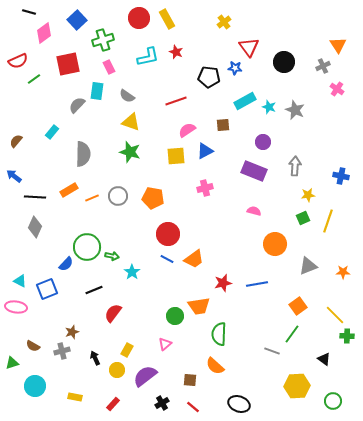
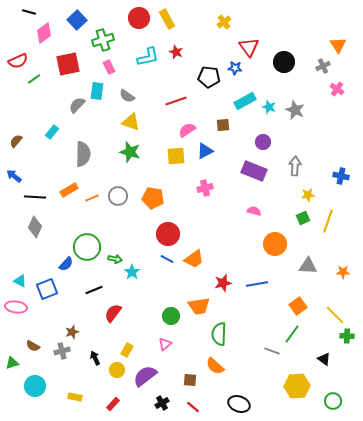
green arrow at (112, 256): moved 3 px right, 3 px down
gray triangle at (308, 266): rotated 24 degrees clockwise
green circle at (175, 316): moved 4 px left
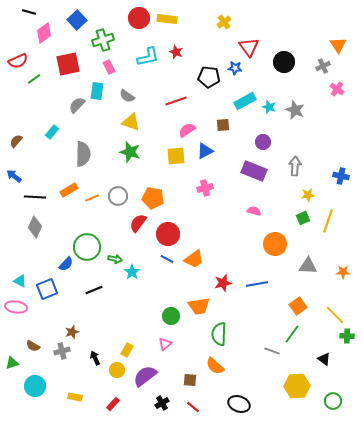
yellow rectangle at (167, 19): rotated 54 degrees counterclockwise
red semicircle at (113, 313): moved 25 px right, 90 px up
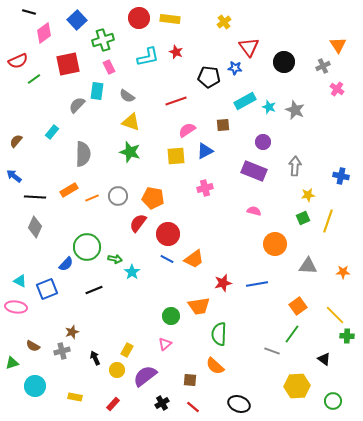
yellow rectangle at (167, 19): moved 3 px right
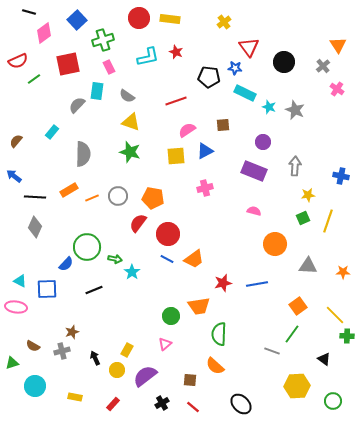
gray cross at (323, 66): rotated 16 degrees counterclockwise
cyan rectangle at (245, 101): moved 8 px up; rotated 55 degrees clockwise
blue square at (47, 289): rotated 20 degrees clockwise
black ellipse at (239, 404): moved 2 px right; rotated 25 degrees clockwise
